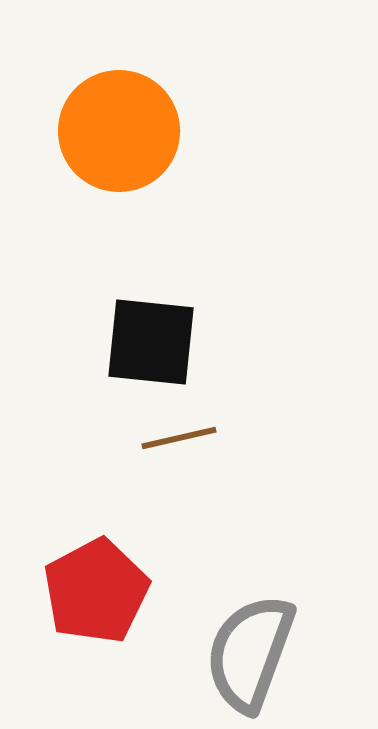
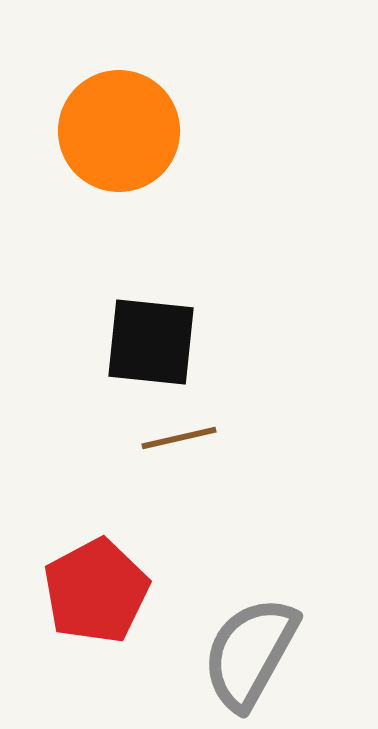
gray semicircle: rotated 9 degrees clockwise
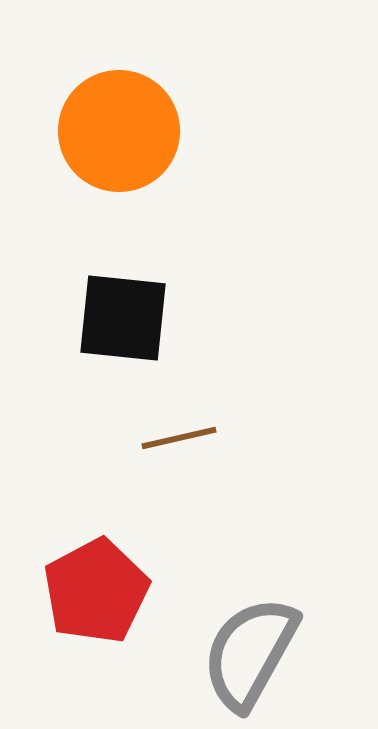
black square: moved 28 px left, 24 px up
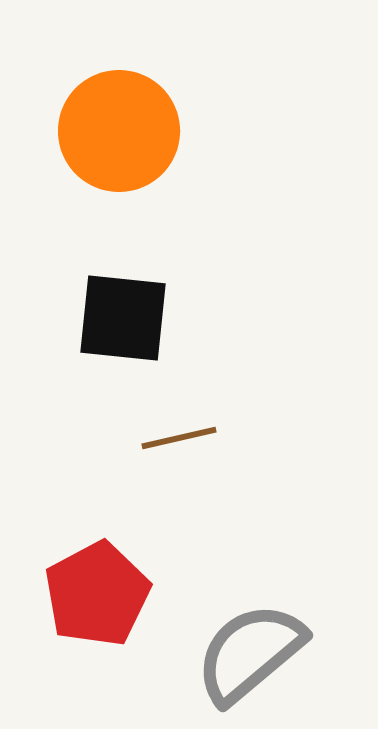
red pentagon: moved 1 px right, 3 px down
gray semicircle: rotated 21 degrees clockwise
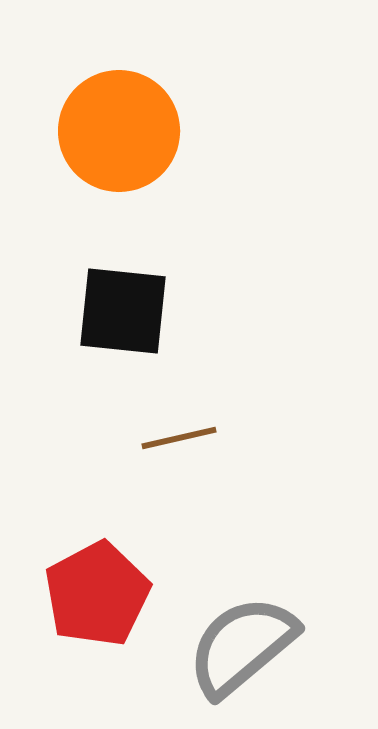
black square: moved 7 px up
gray semicircle: moved 8 px left, 7 px up
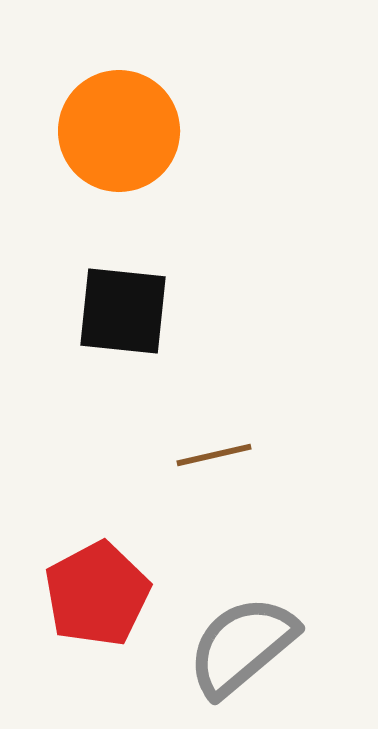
brown line: moved 35 px right, 17 px down
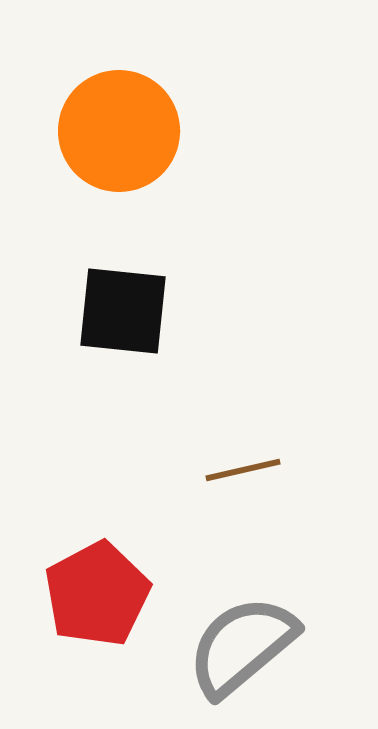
brown line: moved 29 px right, 15 px down
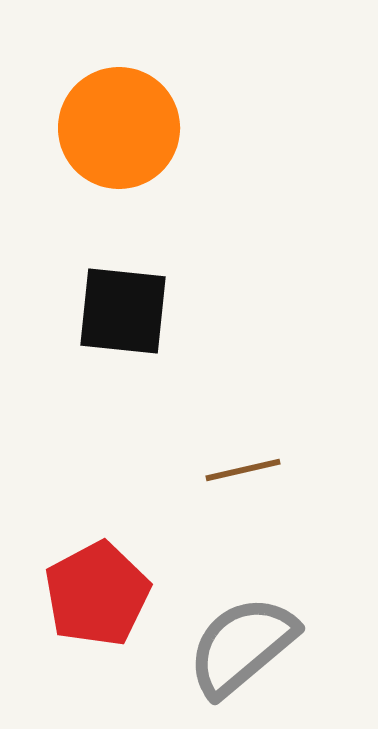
orange circle: moved 3 px up
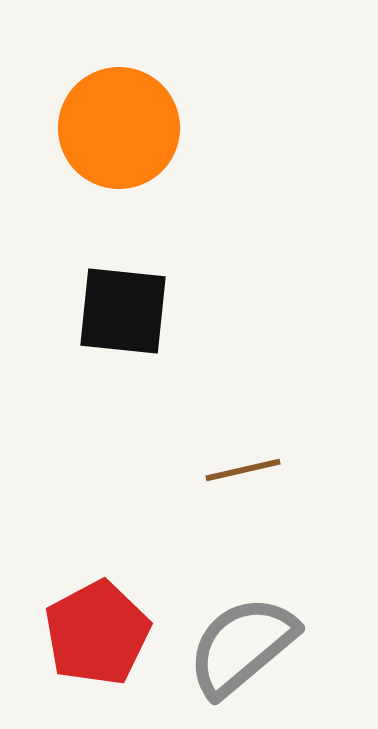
red pentagon: moved 39 px down
